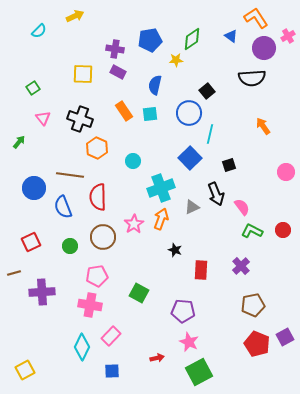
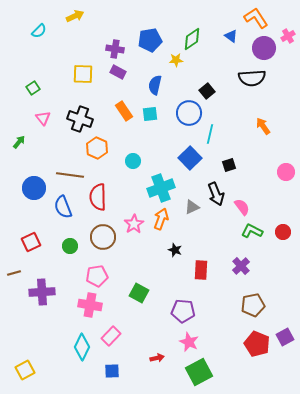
red circle at (283, 230): moved 2 px down
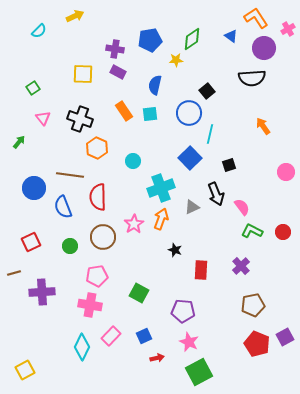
pink cross at (288, 36): moved 7 px up
blue square at (112, 371): moved 32 px right, 35 px up; rotated 21 degrees counterclockwise
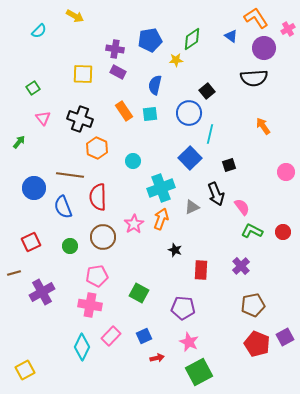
yellow arrow at (75, 16): rotated 54 degrees clockwise
black semicircle at (252, 78): moved 2 px right
purple cross at (42, 292): rotated 25 degrees counterclockwise
purple pentagon at (183, 311): moved 3 px up
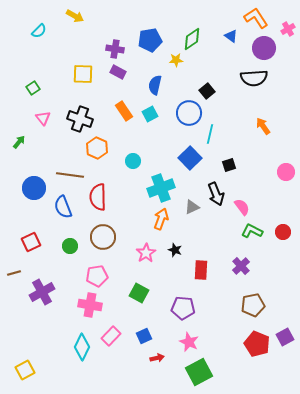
cyan square at (150, 114): rotated 21 degrees counterclockwise
pink star at (134, 224): moved 12 px right, 29 px down
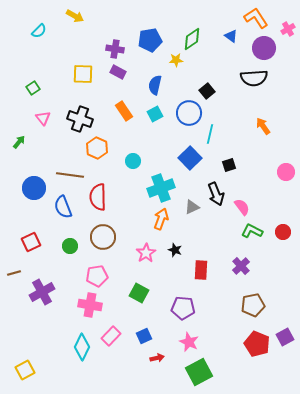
cyan square at (150, 114): moved 5 px right
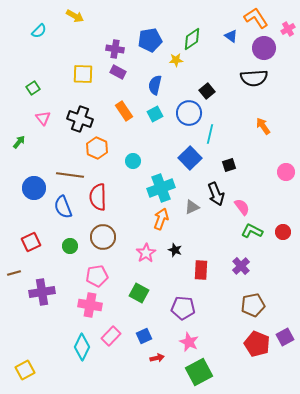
purple cross at (42, 292): rotated 20 degrees clockwise
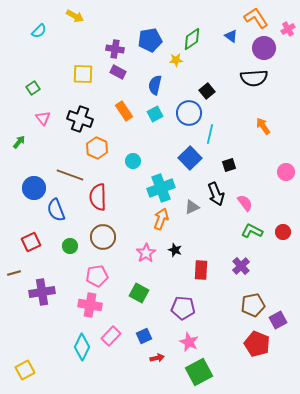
brown line at (70, 175): rotated 12 degrees clockwise
blue semicircle at (63, 207): moved 7 px left, 3 px down
pink semicircle at (242, 207): moved 3 px right, 4 px up
purple square at (285, 337): moved 7 px left, 17 px up
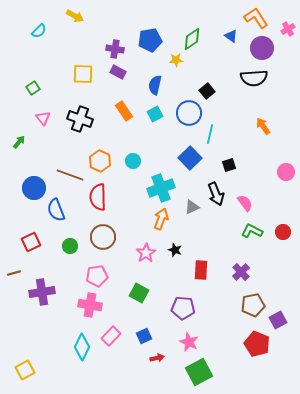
purple circle at (264, 48): moved 2 px left
orange hexagon at (97, 148): moved 3 px right, 13 px down
purple cross at (241, 266): moved 6 px down
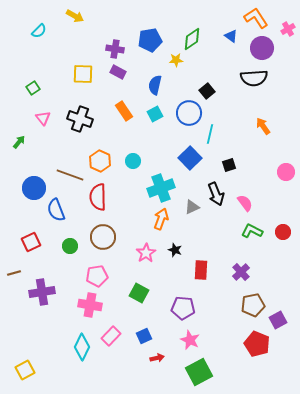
pink star at (189, 342): moved 1 px right, 2 px up
